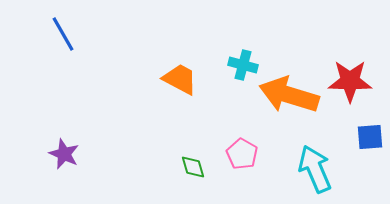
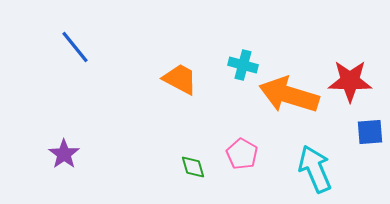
blue line: moved 12 px right, 13 px down; rotated 9 degrees counterclockwise
blue square: moved 5 px up
purple star: rotated 12 degrees clockwise
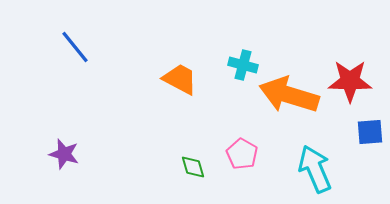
purple star: rotated 20 degrees counterclockwise
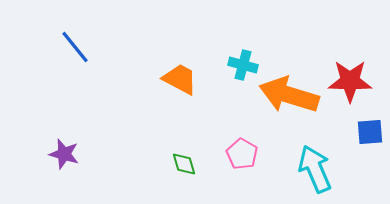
green diamond: moved 9 px left, 3 px up
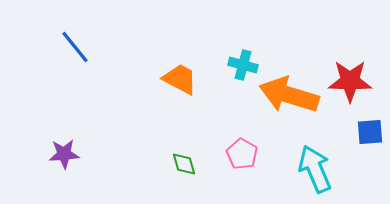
purple star: rotated 20 degrees counterclockwise
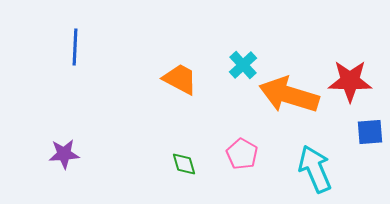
blue line: rotated 42 degrees clockwise
cyan cross: rotated 32 degrees clockwise
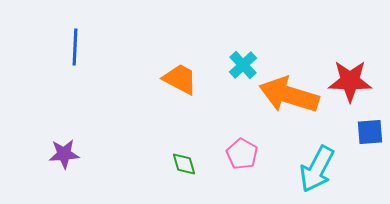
cyan arrow: moved 2 px right; rotated 129 degrees counterclockwise
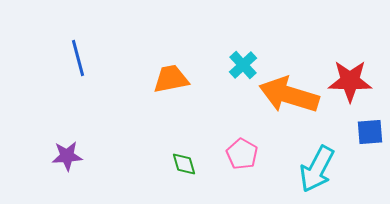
blue line: moved 3 px right, 11 px down; rotated 18 degrees counterclockwise
orange trapezoid: moved 9 px left; rotated 39 degrees counterclockwise
purple star: moved 3 px right, 2 px down
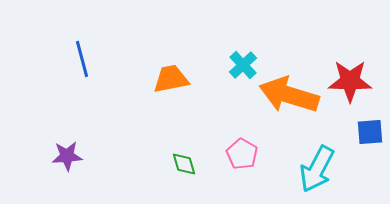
blue line: moved 4 px right, 1 px down
